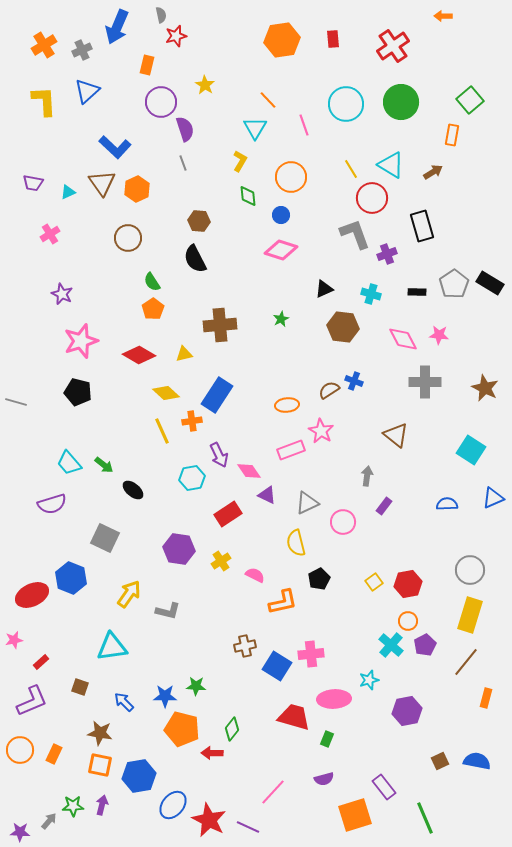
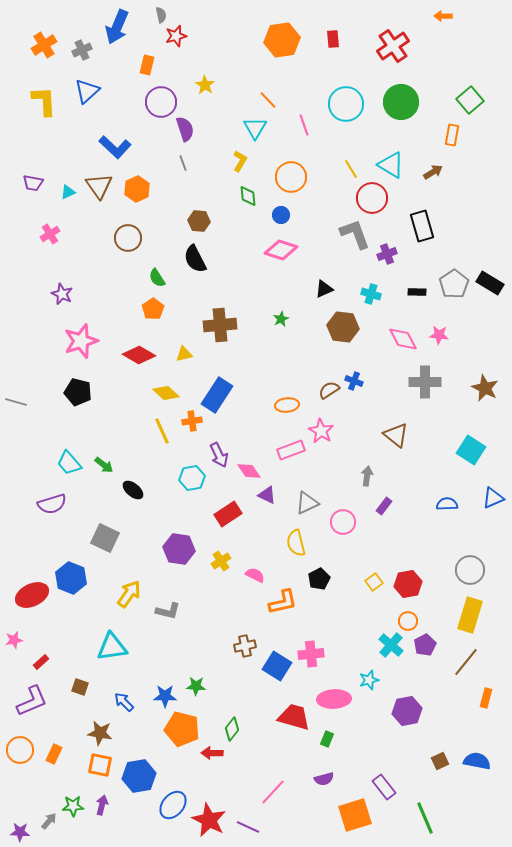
brown triangle at (102, 183): moved 3 px left, 3 px down
green semicircle at (152, 282): moved 5 px right, 4 px up
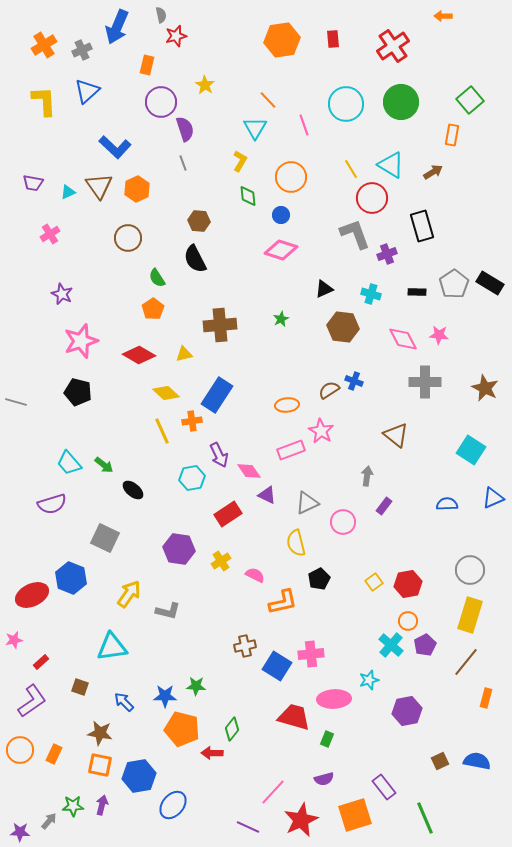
purple L-shape at (32, 701): rotated 12 degrees counterclockwise
red star at (209, 820): moved 92 px right; rotated 20 degrees clockwise
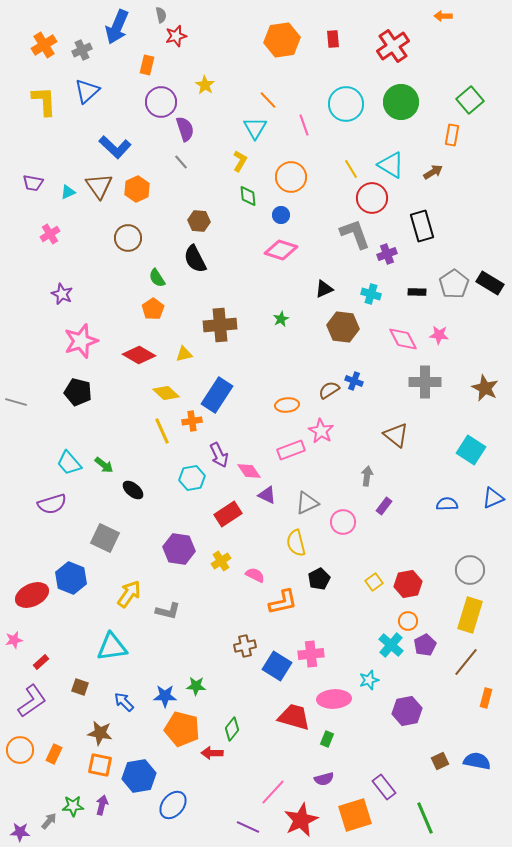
gray line at (183, 163): moved 2 px left, 1 px up; rotated 21 degrees counterclockwise
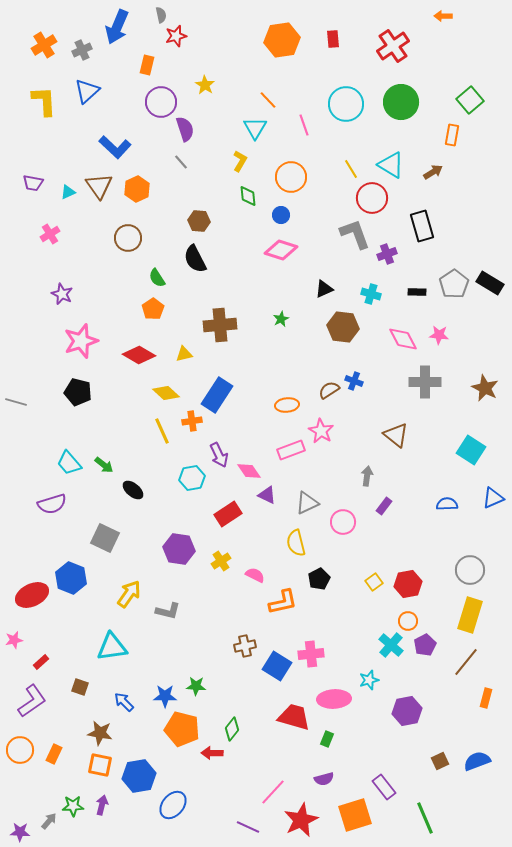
blue semicircle at (477, 761): rotated 32 degrees counterclockwise
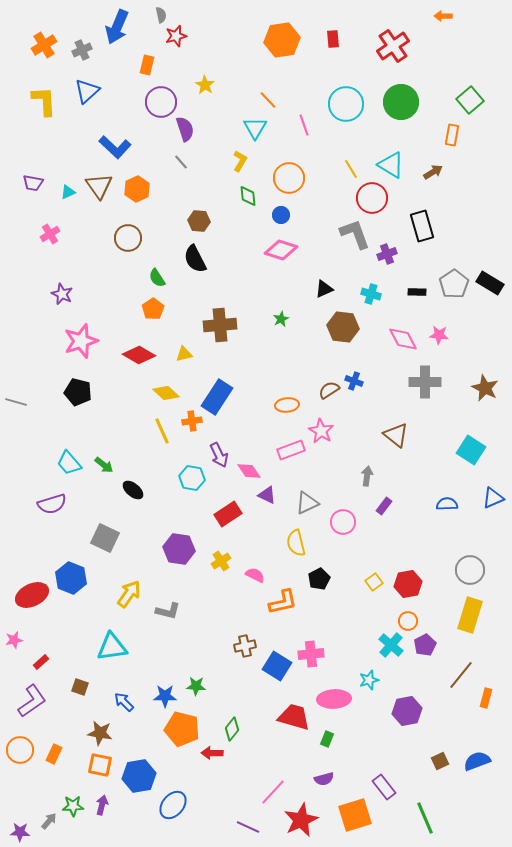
orange circle at (291, 177): moved 2 px left, 1 px down
blue rectangle at (217, 395): moved 2 px down
cyan hexagon at (192, 478): rotated 20 degrees clockwise
brown line at (466, 662): moved 5 px left, 13 px down
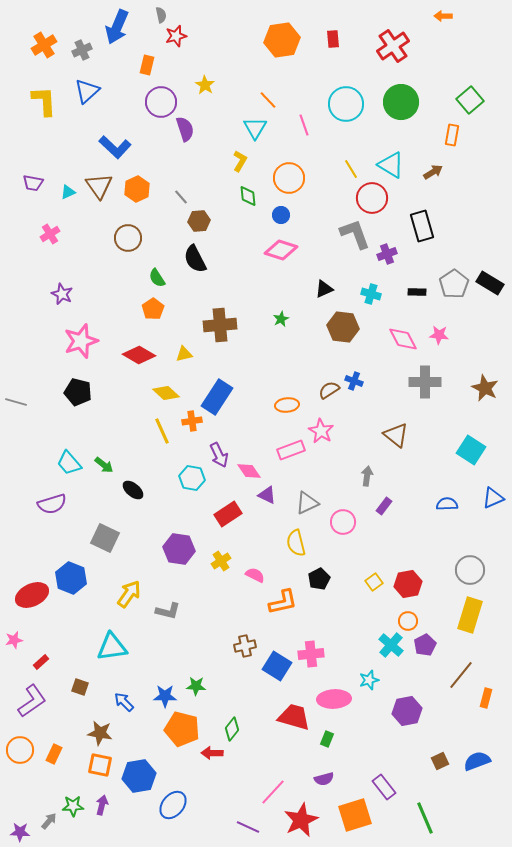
gray line at (181, 162): moved 35 px down
brown hexagon at (199, 221): rotated 10 degrees counterclockwise
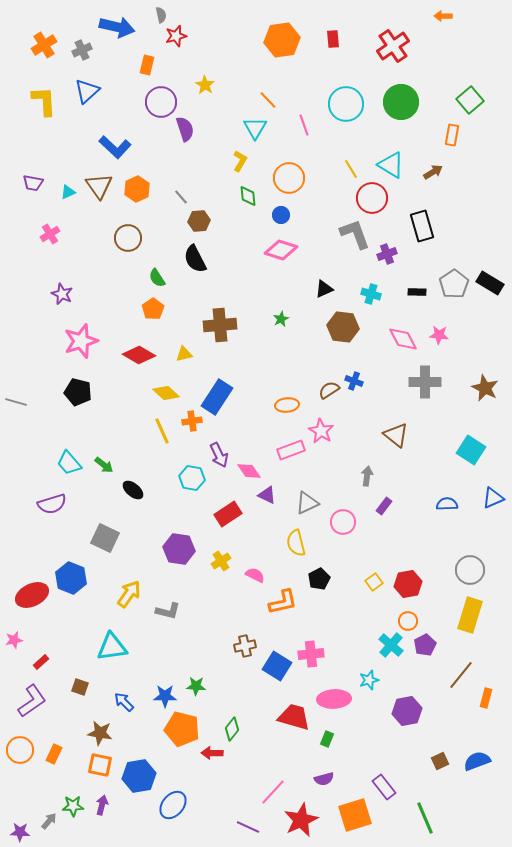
blue arrow at (117, 27): rotated 100 degrees counterclockwise
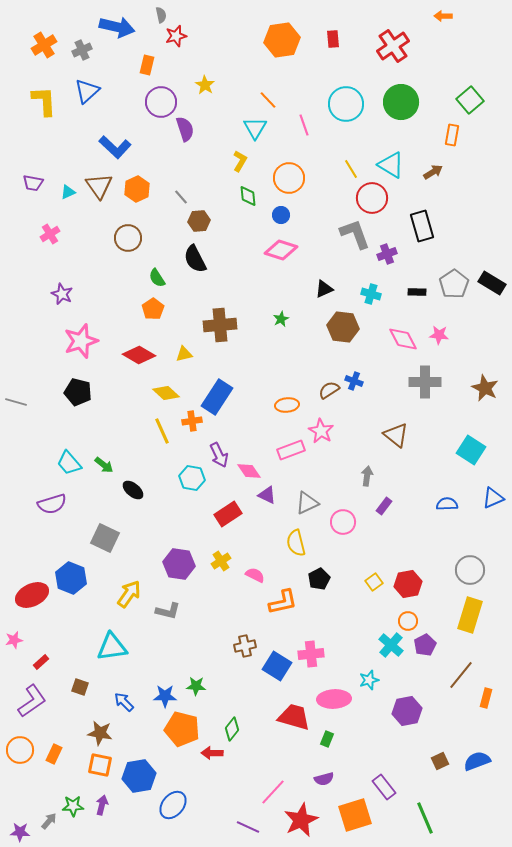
black rectangle at (490, 283): moved 2 px right
purple hexagon at (179, 549): moved 15 px down
